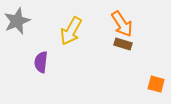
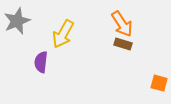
yellow arrow: moved 8 px left, 3 px down
orange square: moved 3 px right, 1 px up
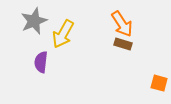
gray star: moved 17 px right
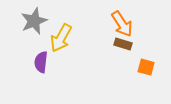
yellow arrow: moved 2 px left, 4 px down
orange square: moved 13 px left, 16 px up
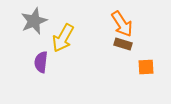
yellow arrow: moved 2 px right
orange square: rotated 18 degrees counterclockwise
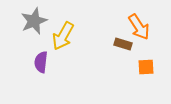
orange arrow: moved 17 px right, 3 px down
yellow arrow: moved 2 px up
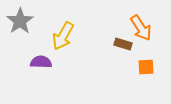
gray star: moved 14 px left; rotated 12 degrees counterclockwise
orange arrow: moved 2 px right, 1 px down
purple semicircle: rotated 85 degrees clockwise
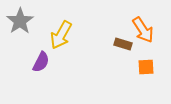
orange arrow: moved 2 px right, 2 px down
yellow arrow: moved 2 px left, 1 px up
purple semicircle: rotated 115 degrees clockwise
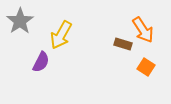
orange square: rotated 36 degrees clockwise
